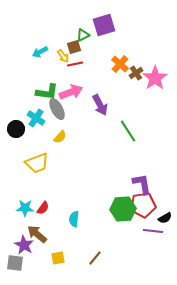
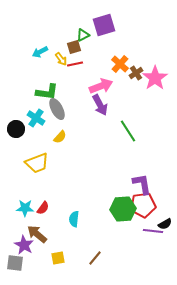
yellow arrow: moved 2 px left, 3 px down
pink arrow: moved 30 px right, 6 px up
black semicircle: moved 6 px down
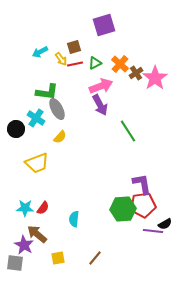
green triangle: moved 12 px right, 28 px down
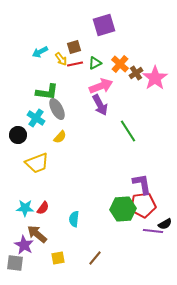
black circle: moved 2 px right, 6 px down
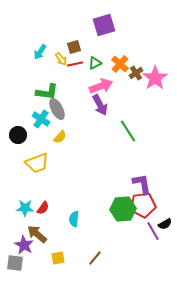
cyan arrow: rotated 28 degrees counterclockwise
cyan cross: moved 5 px right, 1 px down
purple line: rotated 54 degrees clockwise
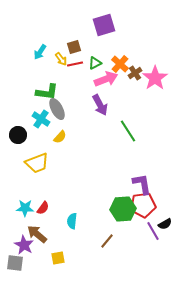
brown cross: moved 1 px left
pink arrow: moved 5 px right, 7 px up
cyan semicircle: moved 2 px left, 2 px down
brown line: moved 12 px right, 17 px up
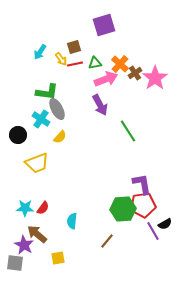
green triangle: rotated 16 degrees clockwise
